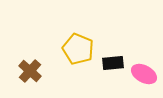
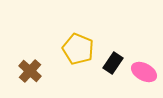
black rectangle: rotated 50 degrees counterclockwise
pink ellipse: moved 2 px up
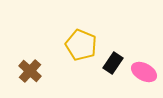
yellow pentagon: moved 3 px right, 4 px up
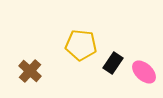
yellow pentagon: rotated 16 degrees counterclockwise
pink ellipse: rotated 15 degrees clockwise
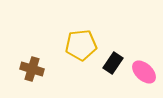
yellow pentagon: rotated 12 degrees counterclockwise
brown cross: moved 2 px right, 2 px up; rotated 25 degrees counterclockwise
